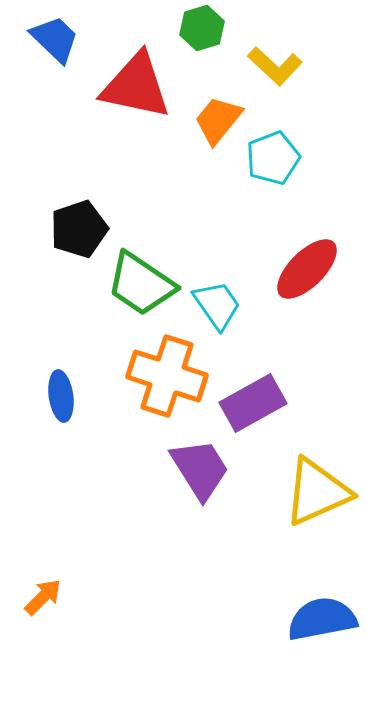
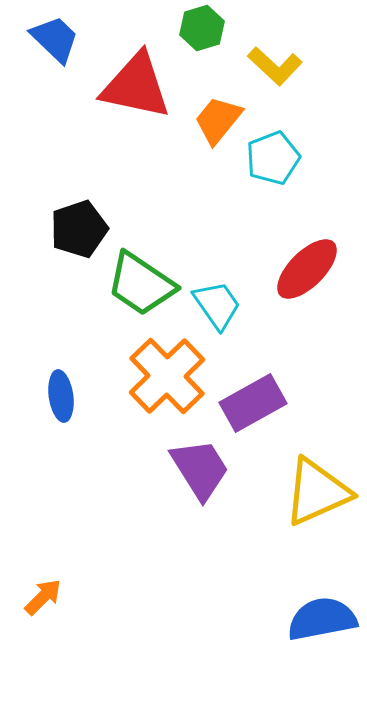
orange cross: rotated 28 degrees clockwise
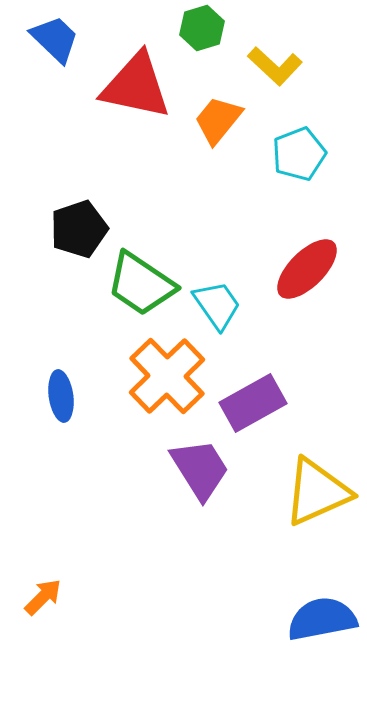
cyan pentagon: moved 26 px right, 4 px up
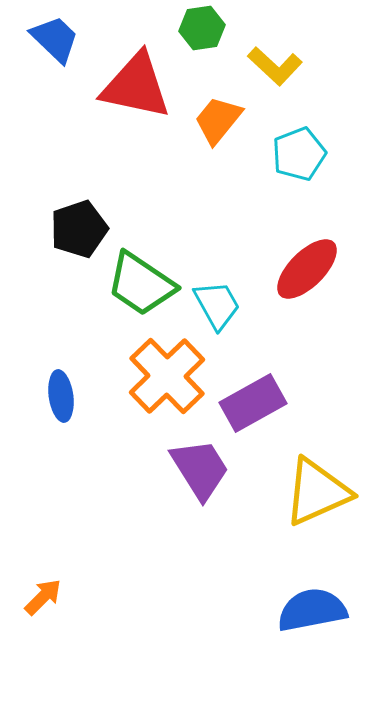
green hexagon: rotated 9 degrees clockwise
cyan trapezoid: rotated 6 degrees clockwise
blue semicircle: moved 10 px left, 9 px up
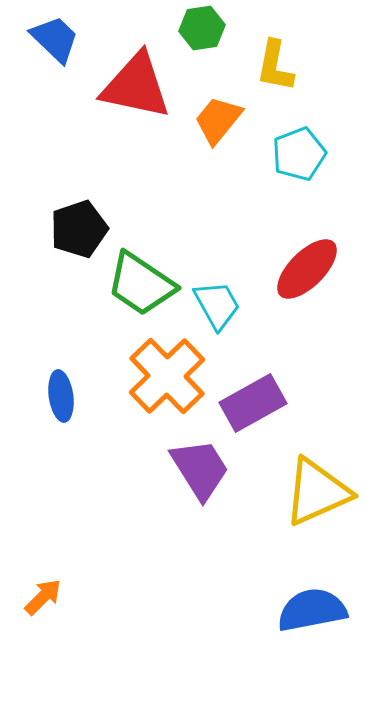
yellow L-shape: rotated 58 degrees clockwise
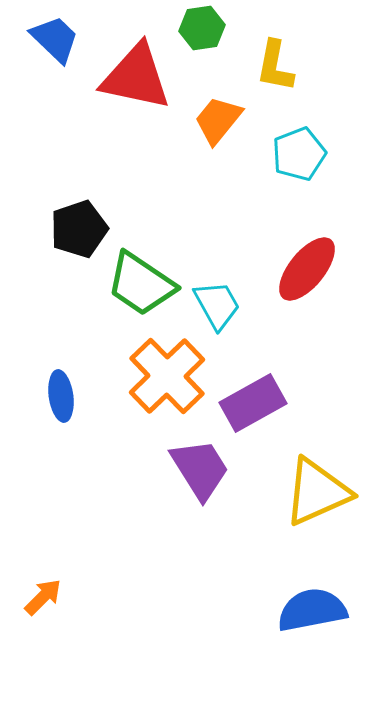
red triangle: moved 9 px up
red ellipse: rotated 6 degrees counterclockwise
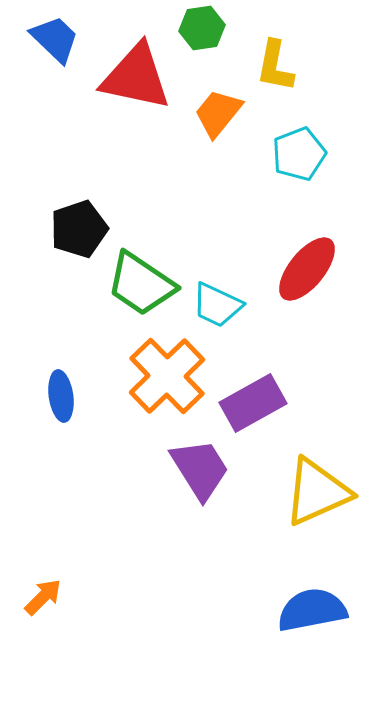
orange trapezoid: moved 7 px up
cyan trapezoid: rotated 144 degrees clockwise
